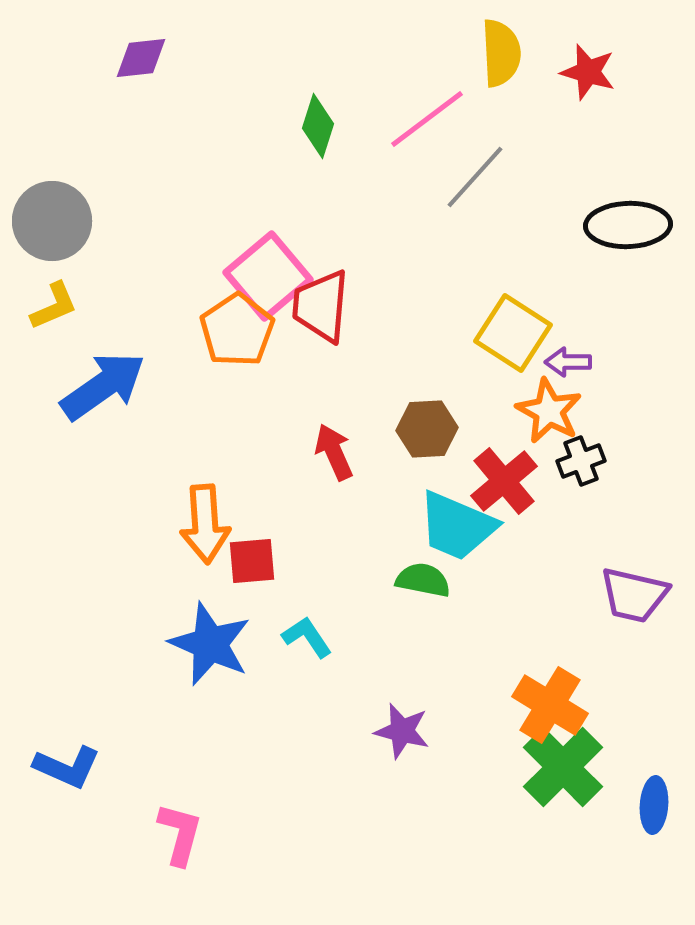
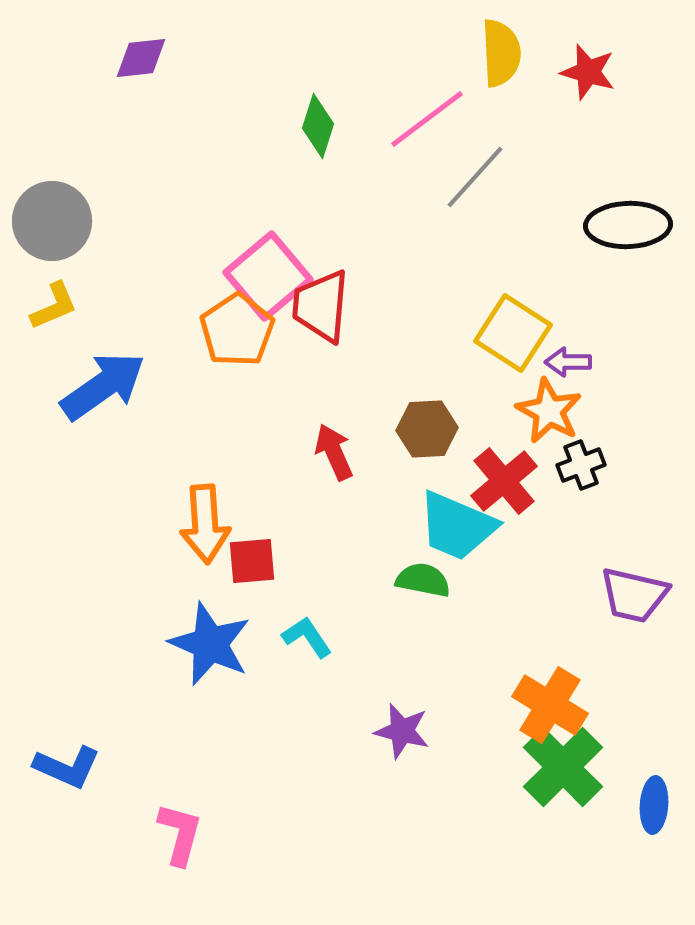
black cross: moved 4 px down
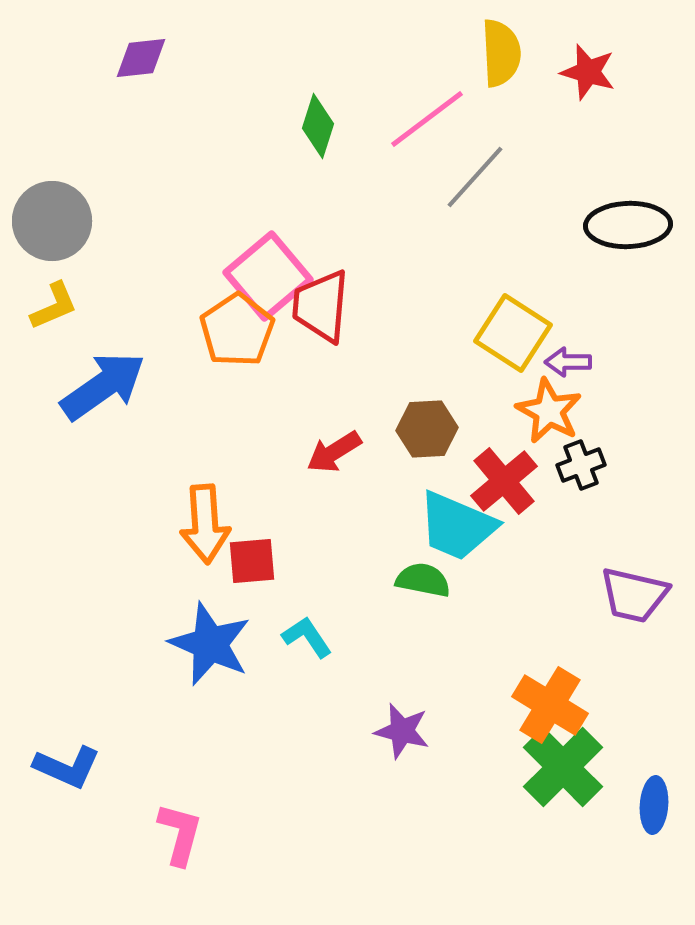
red arrow: rotated 98 degrees counterclockwise
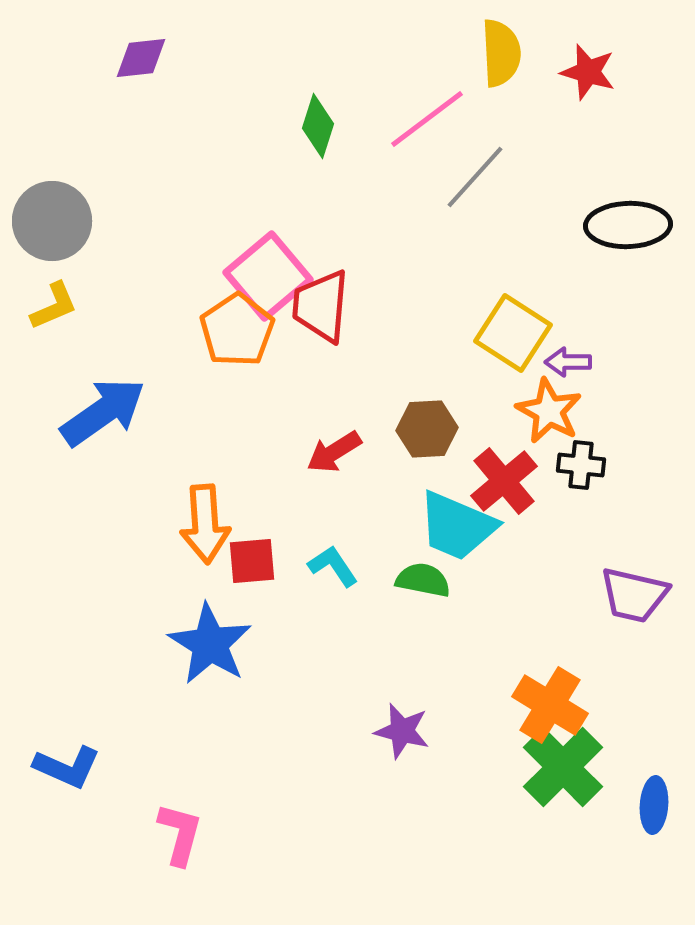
blue arrow: moved 26 px down
black cross: rotated 27 degrees clockwise
cyan L-shape: moved 26 px right, 71 px up
blue star: rotated 8 degrees clockwise
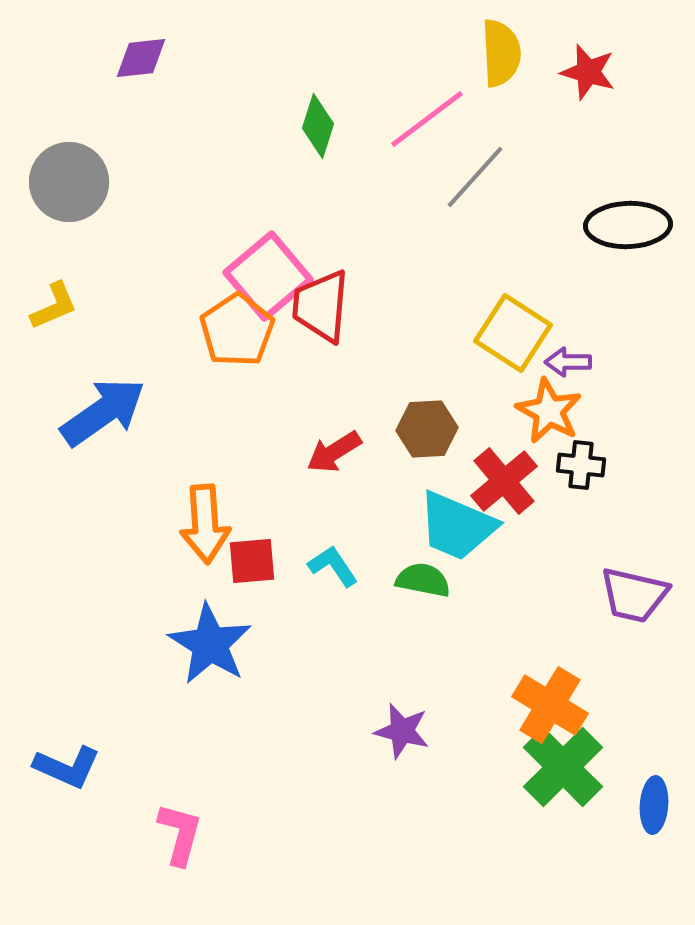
gray circle: moved 17 px right, 39 px up
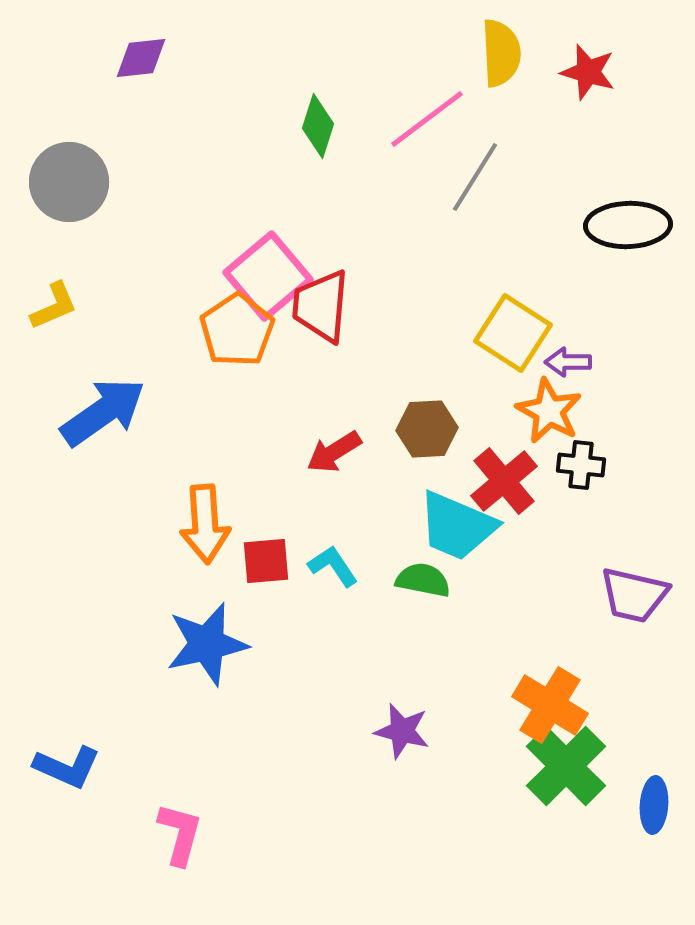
gray line: rotated 10 degrees counterclockwise
red square: moved 14 px right
blue star: moved 3 px left; rotated 28 degrees clockwise
green cross: moved 3 px right, 1 px up
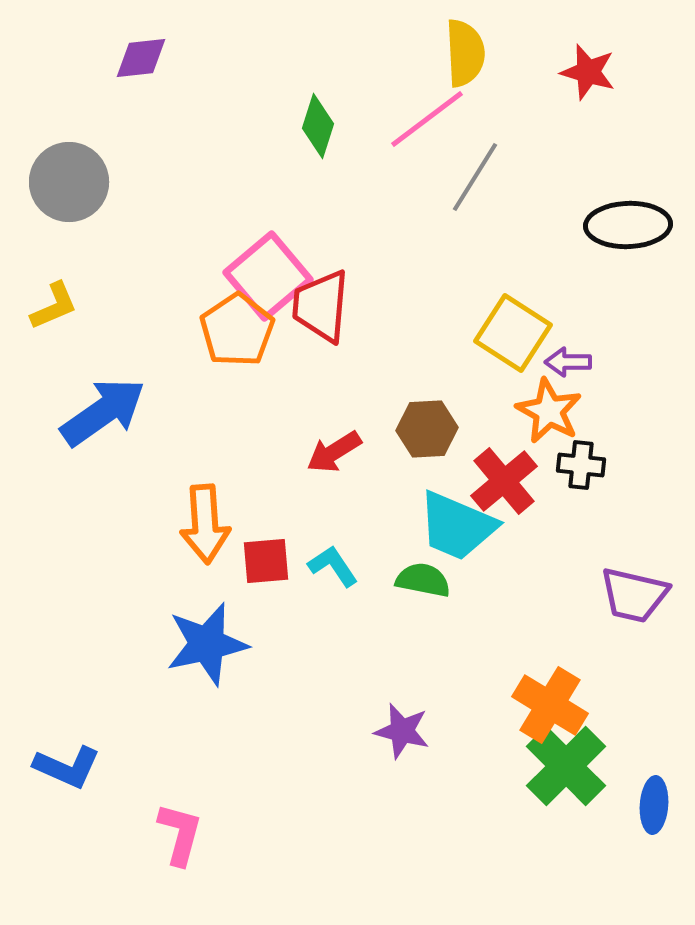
yellow semicircle: moved 36 px left
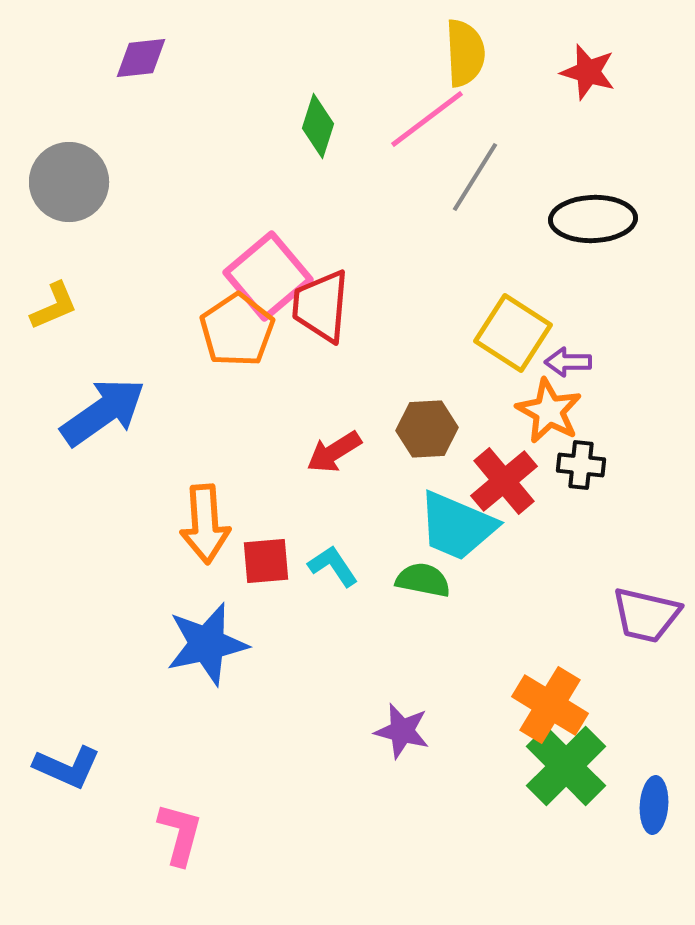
black ellipse: moved 35 px left, 6 px up
purple trapezoid: moved 12 px right, 20 px down
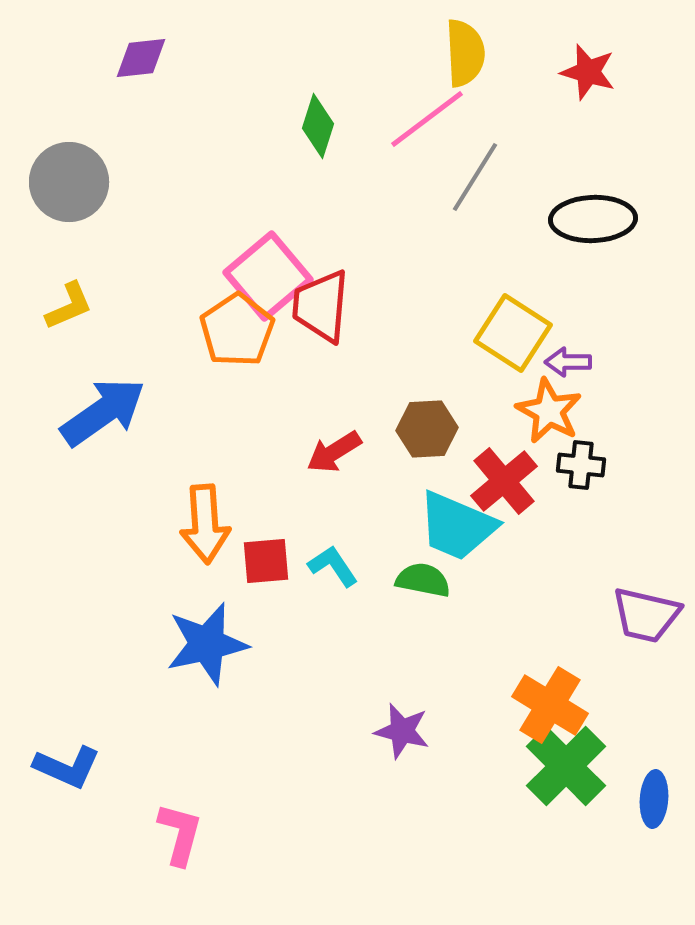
yellow L-shape: moved 15 px right
blue ellipse: moved 6 px up
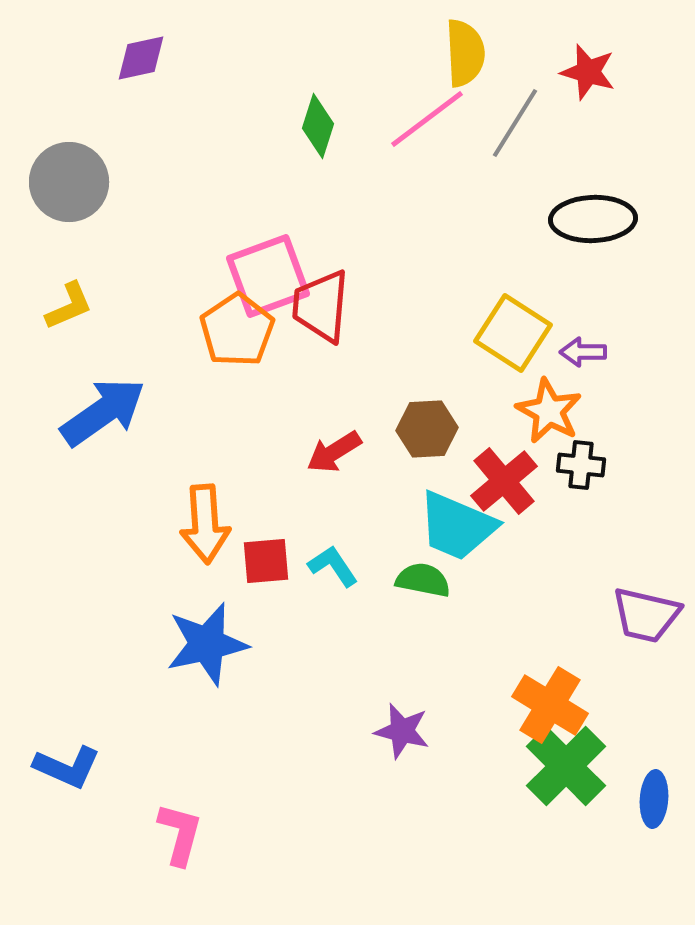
purple diamond: rotated 6 degrees counterclockwise
gray line: moved 40 px right, 54 px up
pink square: rotated 20 degrees clockwise
purple arrow: moved 15 px right, 10 px up
